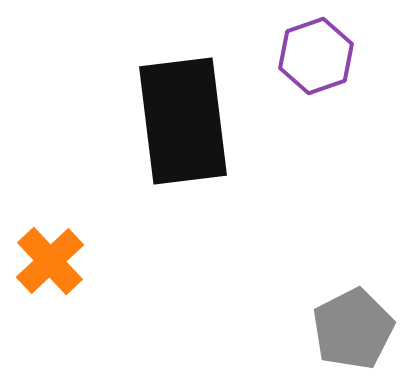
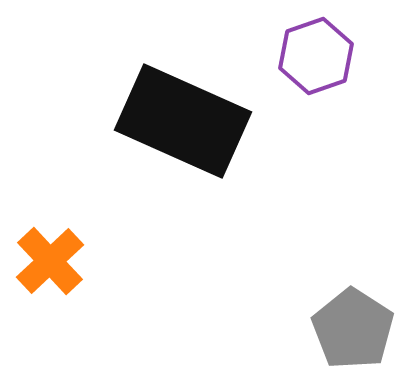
black rectangle: rotated 59 degrees counterclockwise
gray pentagon: rotated 12 degrees counterclockwise
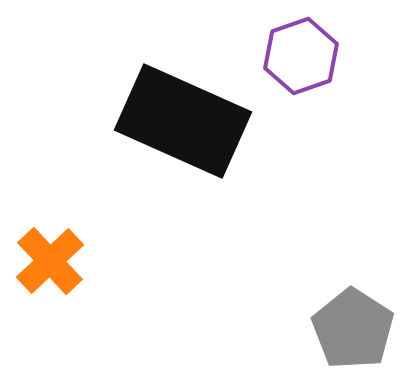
purple hexagon: moved 15 px left
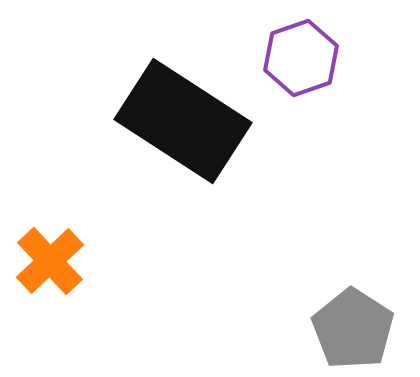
purple hexagon: moved 2 px down
black rectangle: rotated 9 degrees clockwise
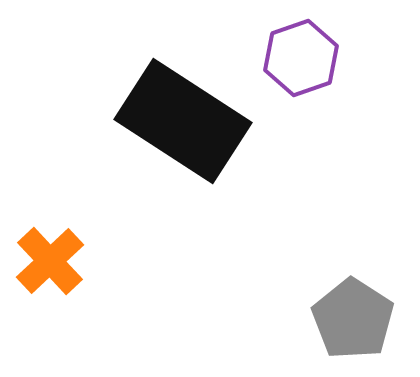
gray pentagon: moved 10 px up
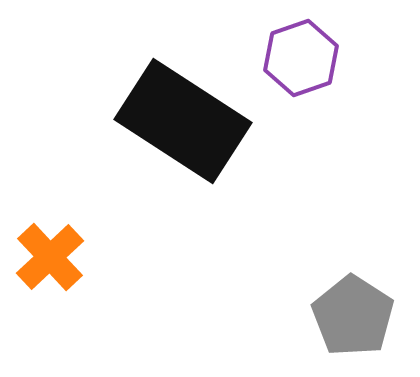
orange cross: moved 4 px up
gray pentagon: moved 3 px up
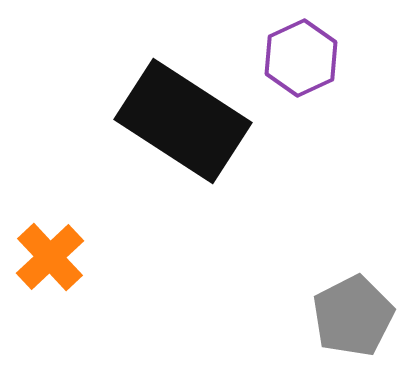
purple hexagon: rotated 6 degrees counterclockwise
gray pentagon: rotated 12 degrees clockwise
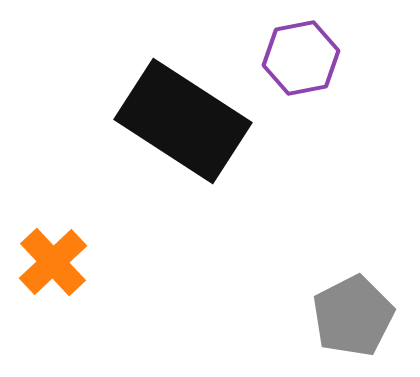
purple hexagon: rotated 14 degrees clockwise
orange cross: moved 3 px right, 5 px down
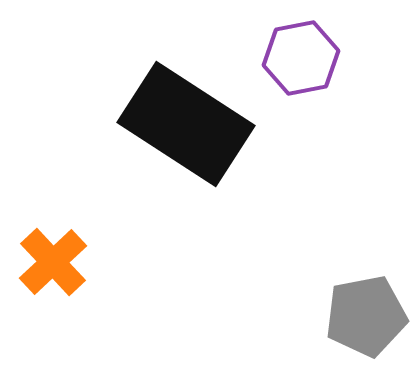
black rectangle: moved 3 px right, 3 px down
gray pentagon: moved 13 px right; rotated 16 degrees clockwise
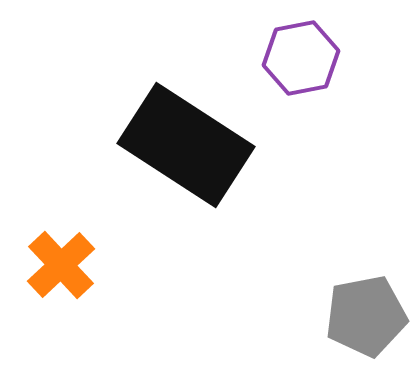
black rectangle: moved 21 px down
orange cross: moved 8 px right, 3 px down
